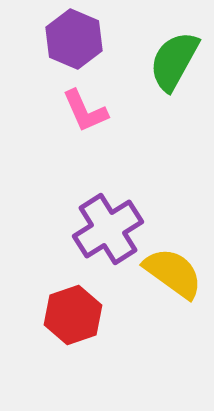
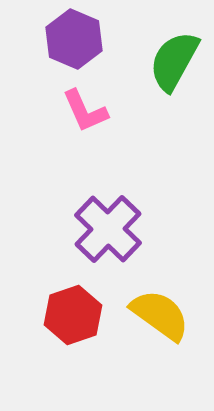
purple cross: rotated 14 degrees counterclockwise
yellow semicircle: moved 13 px left, 42 px down
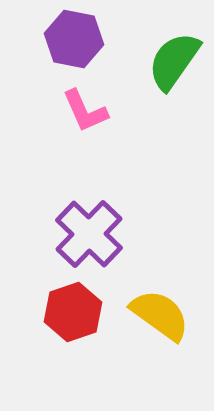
purple hexagon: rotated 12 degrees counterclockwise
green semicircle: rotated 6 degrees clockwise
purple cross: moved 19 px left, 5 px down
red hexagon: moved 3 px up
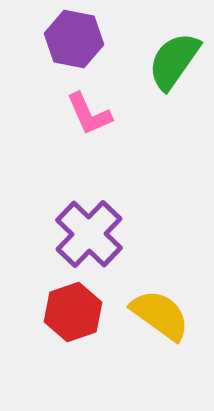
pink L-shape: moved 4 px right, 3 px down
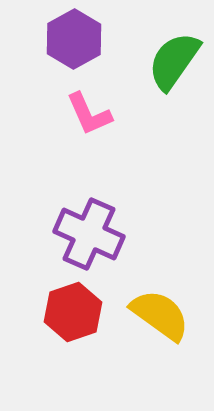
purple hexagon: rotated 20 degrees clockwise
purple cross: rotated 20 degrees counterclockwise
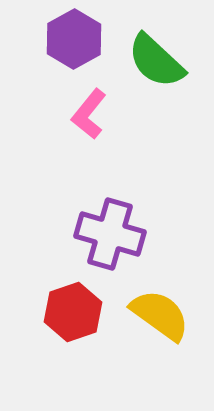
green semicircle: moved 18 px left; rotated 82 degrees counterclockwise
pink L-shape: rotated 63 degrees clockwise
purple cross: moved 21 px right; rotated 8 degrees counterclockwise
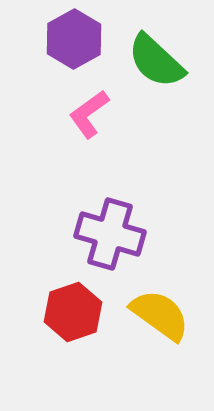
pink L-shape: rotated 15 degrees clockwise
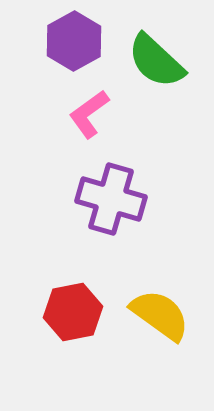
purple hexagon: moved 2 px down
purple cross: moved 1 px right, 35 px up
red hexagon: rotated 8 degrees clockwise
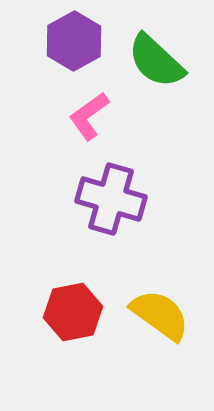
pink L-shape: moved 2 px down
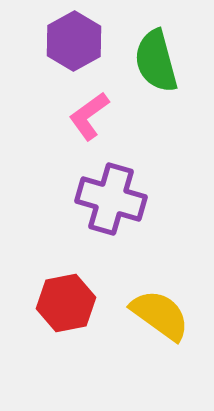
green semicircle: rotated 32 degrees clockwise
red hexagon: moved 7 px left, 9 px up
